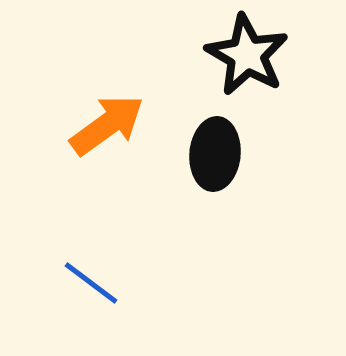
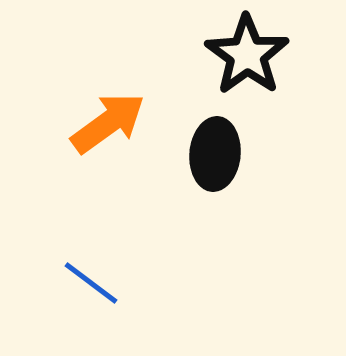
black star: rotated 6 degrees clockwise
orange arrow: moved 1 px right, 2 px up
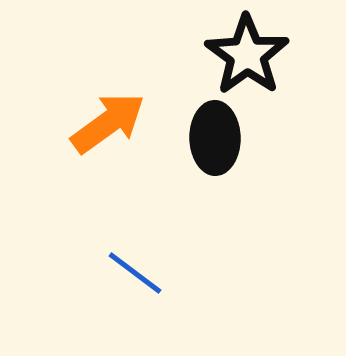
black ellipse: moved 16 px up; rotated 6 degrees counterclockwise
blue line: moved 44 px right, 10 px up
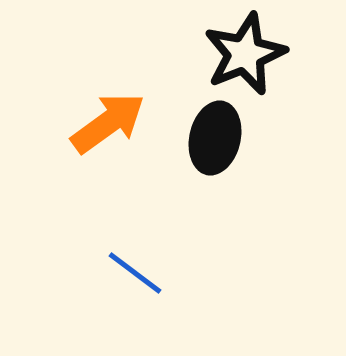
black star: moved 2 px left, 1 px up; rotated 14 degrees clockwise
black ellipse: rotated 14 degrees clockwise
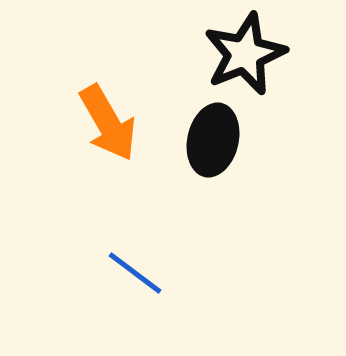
orange arrow: rotated 96 degrees clockwise
black ellipse: moved 2 px left, 2 px down
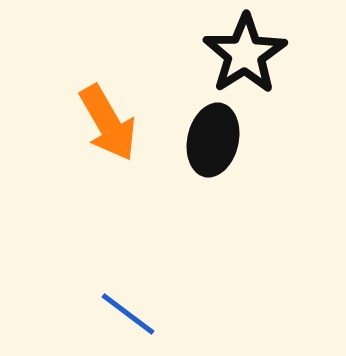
black star: rotated 10 degrees counterclockwise
blue line: moved 7 px left, 41 px down
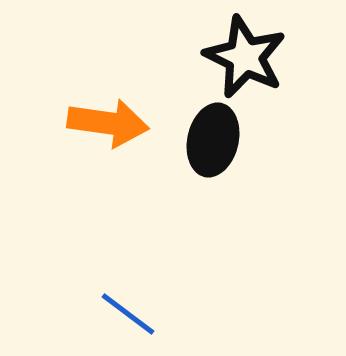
black star: moved 3 px down; rotated 14 degrees counterclockwise
orange arrow: rotated 52 degrees counterclockwise
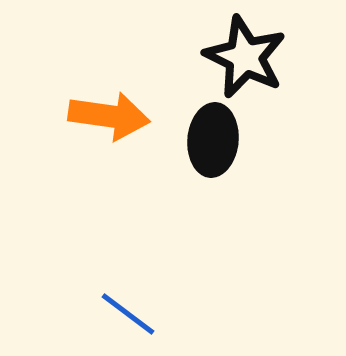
orange arrow: moved 1 px right, 7 px up
black ellipse: rotated 8 degrees counterclockwise
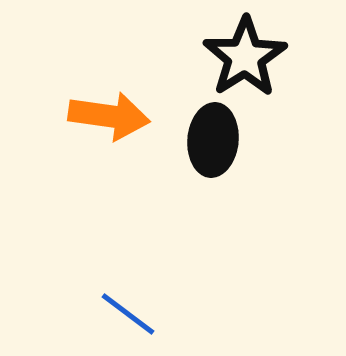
black star: rotated 14 degrees clockwise
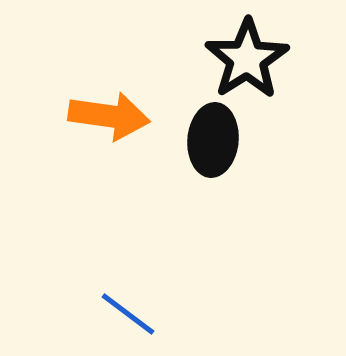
black star: moved 2 px right, 2 px down
